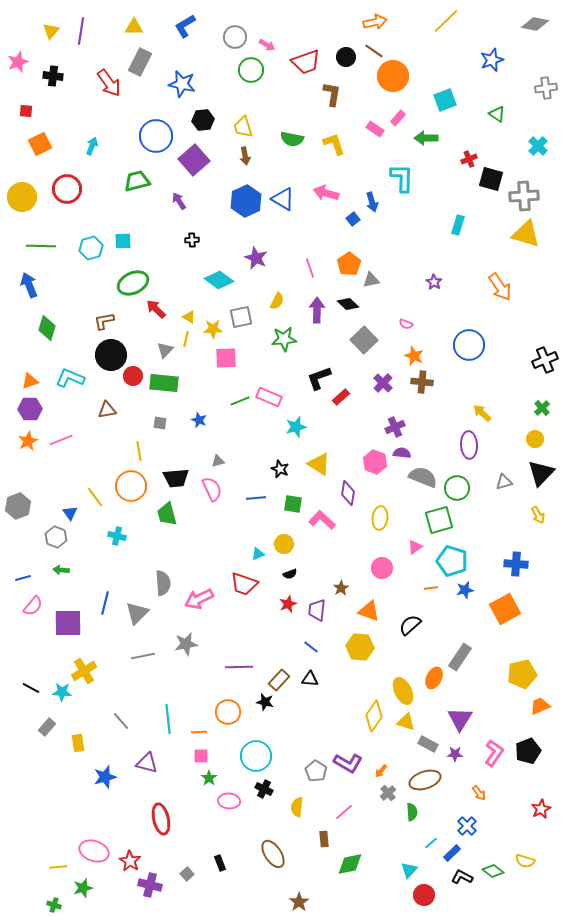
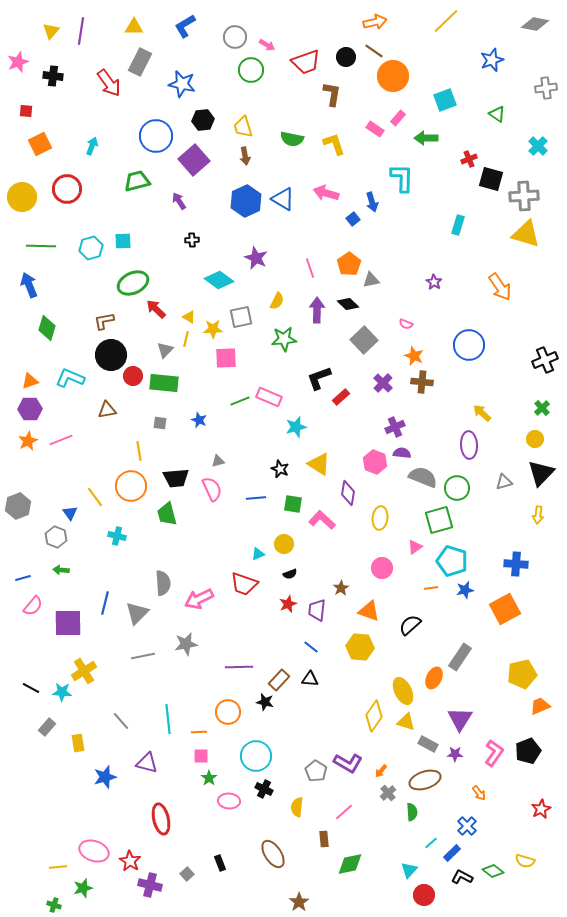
yellow arrow at (538, 515): rotated 36 degrees clockwise
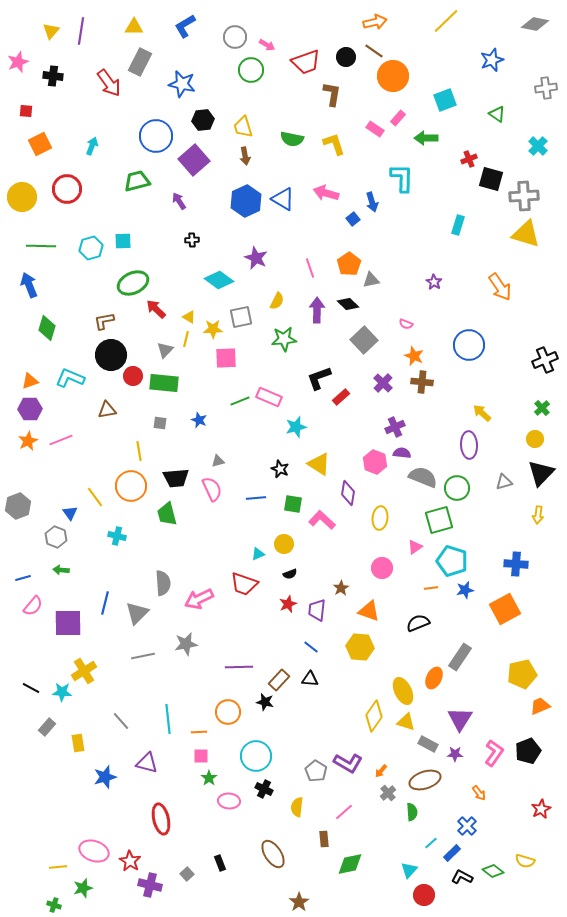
black semicircle at (410, 625): moved 8 px right, 2 px up; rotated 20 degrees clockwise
